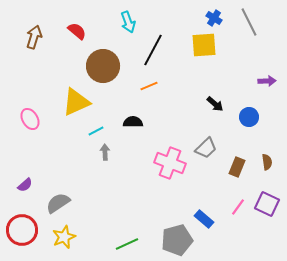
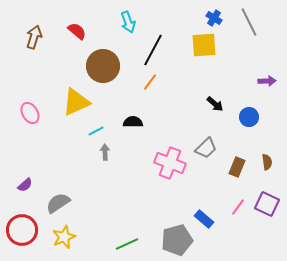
orange line: moved 1 px right, 4 px up; rotated 30 degrees counterclockwise
pink ellipse: moved 6 px up
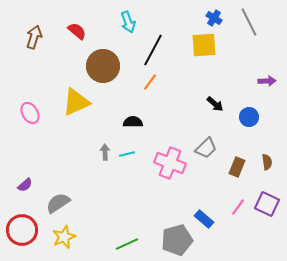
cyan line: moved 31 px right, 23 px down; rotated 14 degrees clockwise
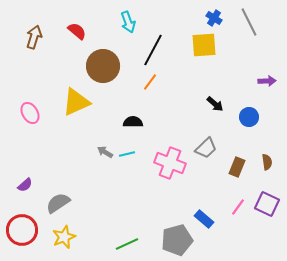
gray arrow: rotated 56 degrees counterclockwise
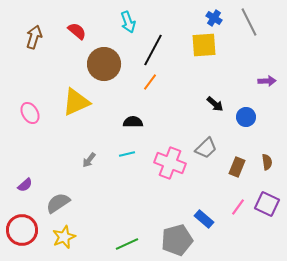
brown circle: moved 1 px right, 2 px up
blue circle: moved 3 px left
gray arrow: moved 16 px left, 8 px down; rotated 84 degrees counterclockwise
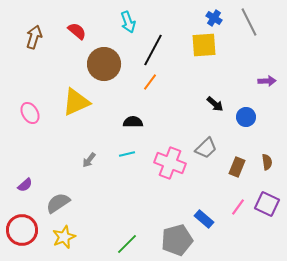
green line: rotated 20 degrees counterclockwise
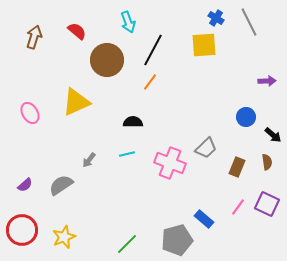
blue cross: moved 2 px right
brown circle: moved 3 px right, 4 px up
black arrow: moved 58 px right, 31 px down
gray semicircle: moved 3 px right, 18 px up
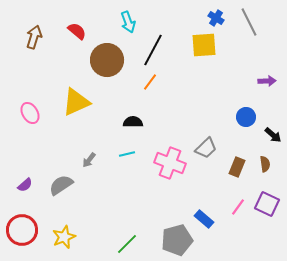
brown semicircle: moved 2 px left, 2 px down
